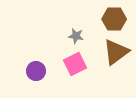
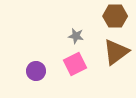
brown hexagon: moved 1 px right, 3 px up
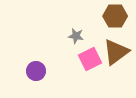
pink square: moved 15 px right, 5 px up
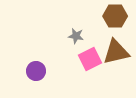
brown triangle: rotated 24 degrees clockwise
